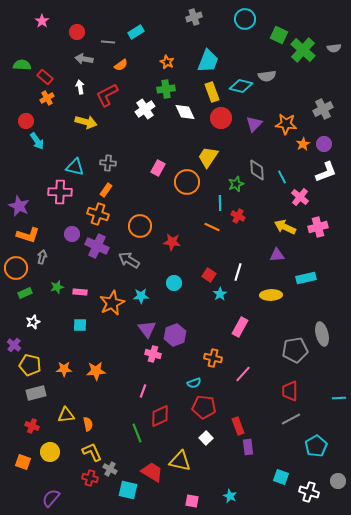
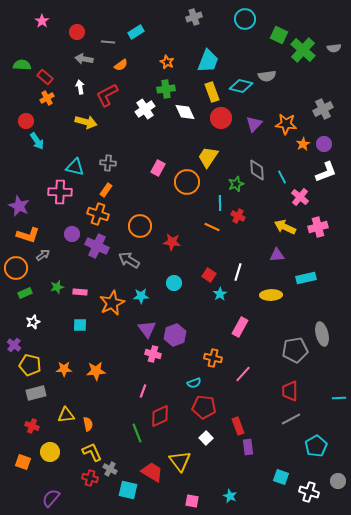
gray arrow at (42, 257): moved 1 px right, 2 px up; rotated 40 degrees clockwise
yellow triangle at (180, 461): rotated 40 degrees clockwise
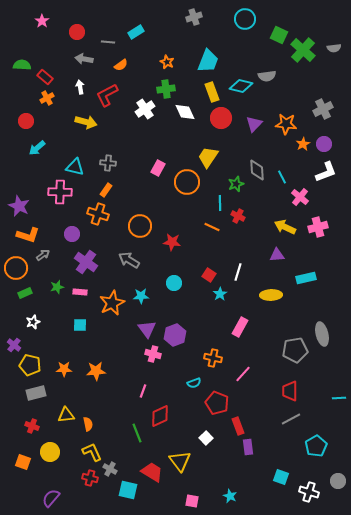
cyan arrow at (37, 141): moved 7 px down; rotated 84 degrees clockwise
purple cross at (97, 246): moved 11 px left, 16 px down; rotated 10 degrees clockwise
red pentagon at (204, 407): moved 13 px right, 4 px up; rotated 15 degrees clockwise
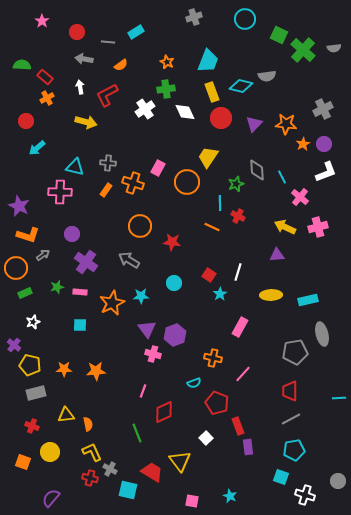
orange cross at (98, 214): moved 35 px right, 31 px up
cyan rectangle at (306, 278): moved 2 px right, 22 px down
gray pentagon at (295, 350): moved 2 px down
red diamond at (160, 416): moved 4 px right, 4 px up
cyan pentagon at (316, 446): moved 22 px left, 4 px down; rotated 20 degrees clockwise
white cross at (309, 492): moved 4 px left, 3 px down
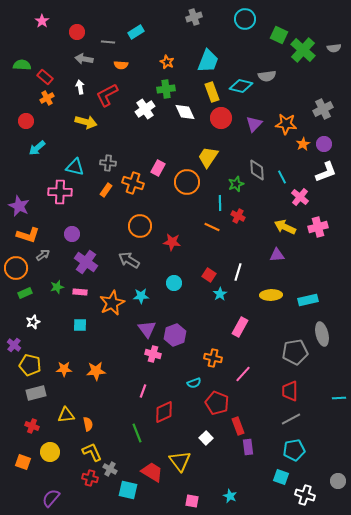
orange semicircle at (121, 65): rotated 40 degrees clockwise
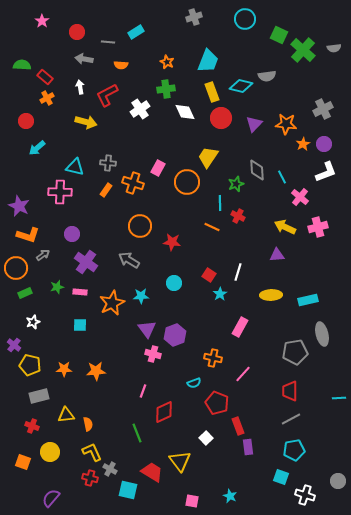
white cross at (145, 109): moved 5 px left
gray rectangle at (36, 393): moved 3 px right, 3 px down
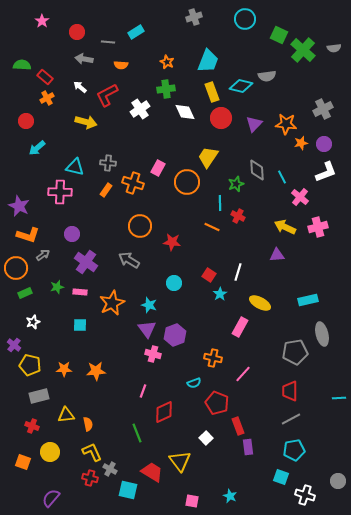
white arrow at (80, 87): rotated 40 degrees counterclockwise
orange star at (303, 144): moved 2 px left, 1 px up; rotated 16 degrees clockwise
yellow ellipse at (271, 295): moved 11 px left, 8 px down; rotated 30 degrees clockwise
cyan star at (141, 296): moved 8 px right, 9 px down; rotated 21 degrees clockwise
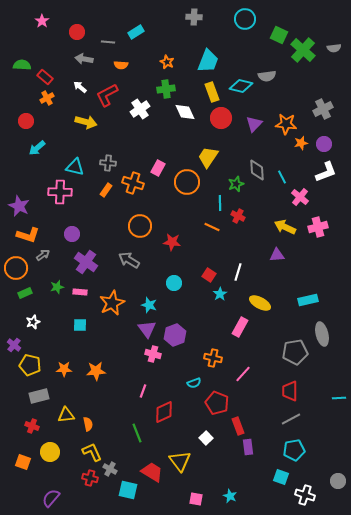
gray cross at (194, 17): rotated 21 degrees clockwise
pink square at (192, 501): moved 4 px right, 2 px up
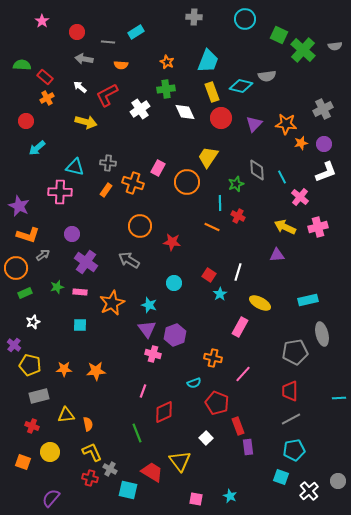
gray semicircle at (334, 48): moved 1 px right, 2 px up
white cross at (305, 495): moved 4 px right, 4 px up; rotated 30 degrees clockwise
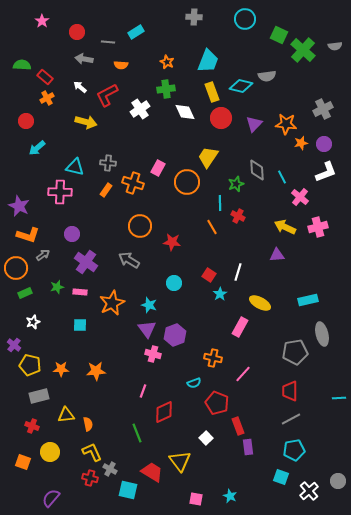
orange line at (212, 227): rotated 35 degrees clockwise
orange star at (64, 369): moved 3 px left
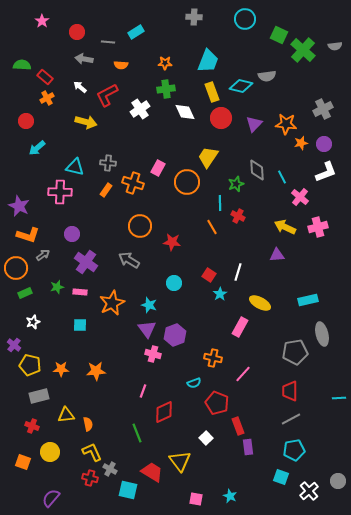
orange star at (167, 62): moved 2 px left, 1 px down; rotated 24 degrees counterclockwise
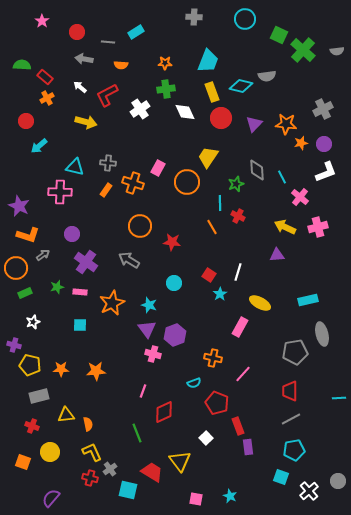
gray semicircle at (335, 46): moved 2 px right, 5 px down
cyan arrow at (37, 148): moved 2 px right, 2 px up
purple cross at (14, 345): rotated 24 degrees counterclockwise
gray cross at (110, 469): rotated 24 degrees clockwise
